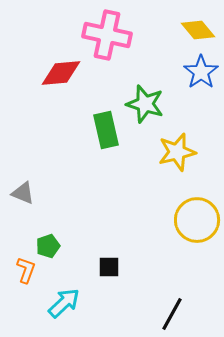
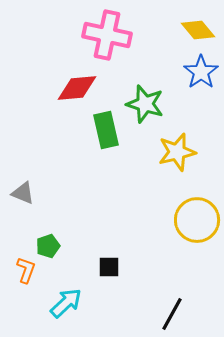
red diamond: moved 16 px right, 15 px down
cyan arrow: moved 2 px right
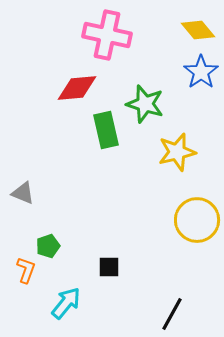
cyan arrow: rotated 8 degrees counterclockwise
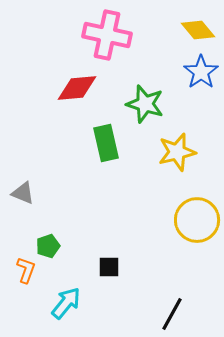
green rectangle: moved 13 px down
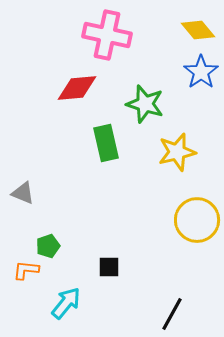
orange L-shape: rotated 104 degrees counterclockwise
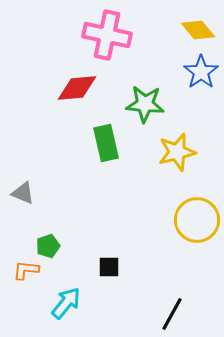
green star: rotated 12 degrees counterclockwise
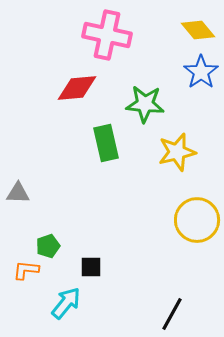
gray triangle: moved 5 px left; rotated 20 degrees counterclockwise
black square: moved 18 px left
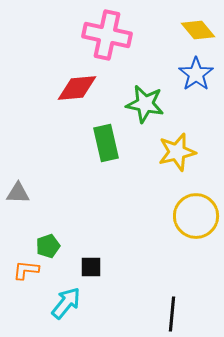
blue star: moved 5 px left, 2 px down
green star: rotated 6 degrees clockwise
yellow circle: moved 1 px left, 4 px up
black line: rotated 24 degrees counterclockwise
